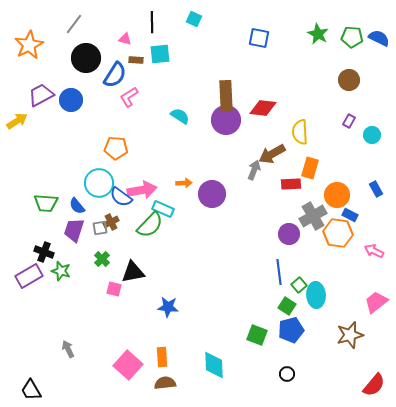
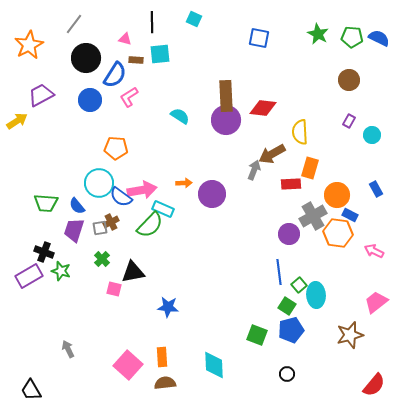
blue circle at (71, 100): moved 19 px right
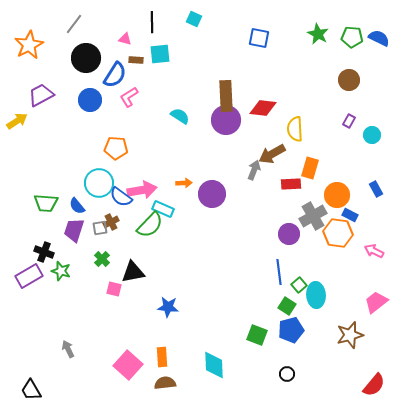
yellow semicircle at (300, 132): moved 5 px left, 3 px up
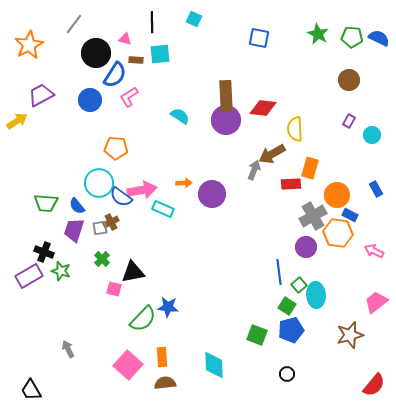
black circle at (86, 58): moved 10 px right, 5 px up
green semicircle at (150, 225): moved 7 px left, 94 px down
purple circle at (289, 234): moved 17 px right, 13 px down
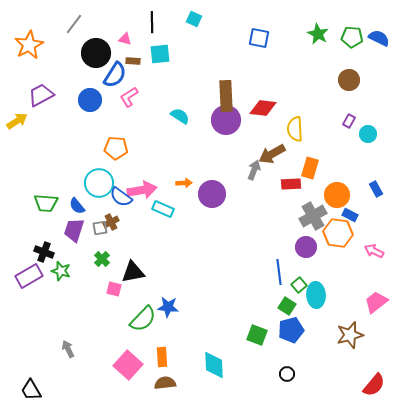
brown rectangle at (136, 60): moved 3 px left, 1 px down
cyan circle at (372, 135): moved 4 px left, 1 px up
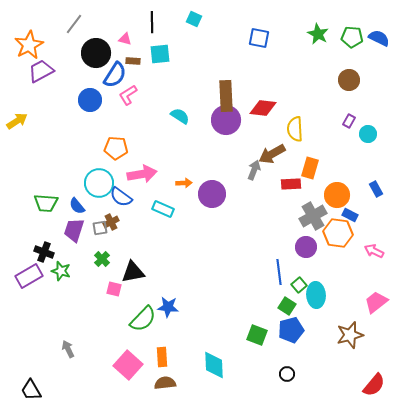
purple trapezoid at (41, 95): moved 24 px up
pink L-shape at (129, 97): moved 1 px left, 2 px up
pink arrow at (142, 190): moved 16 px up
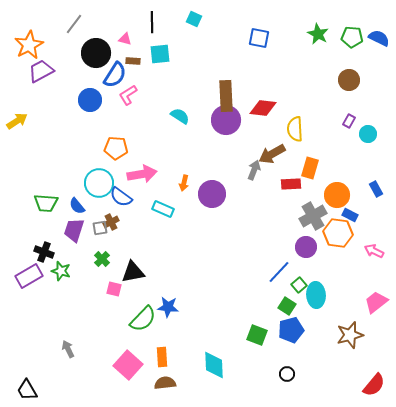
orange arrow at (184, 183): rotated 105 degrees clockwise
blue line at (279, 272): rotated 50 degrees clockwise
black trapezoid at (31, 390): moved 4 px left
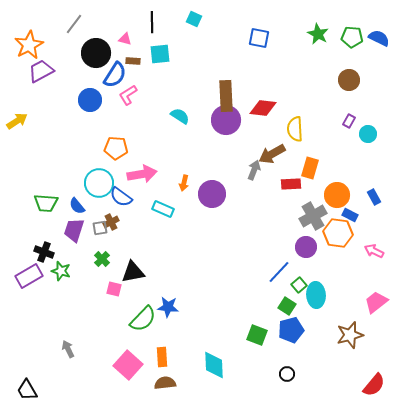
blue rectangle at (376, 189): moved 2 px left, 8 px down
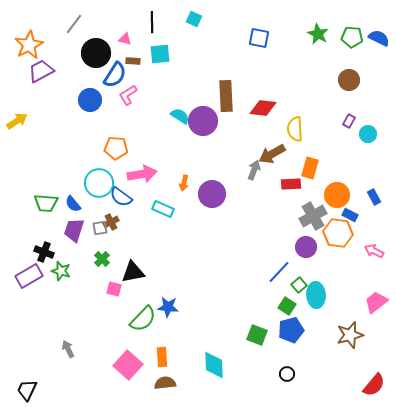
purple circle at (226, 120): moved 23 px left, 1 px down
blue semicircle at (77, 206): moved 4 px left, 2 px up
black trapezoid at (27, 390): rotated 55 degrees clockwise
